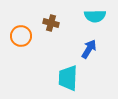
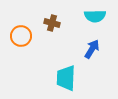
brown cross: moved 1 px right
blue arrow: moved 3 px right
cyan trapezoid: moved 2 px left
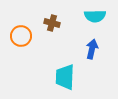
blue arrow: rotated 18 degrees counterclockwise
cyan trapezoid: moved 1 px left, 1 px up
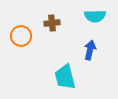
brown cross: rotated 21 degrees counterclockwise
blue arrow: moved 2 px left, 1 px down
cyan trapezoid: rotated 16 degrees counterclockwise
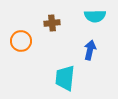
orange circle: moved 5 px down
cyan trapezoid: moved 1 px down; rotated 20 degrees clockwise
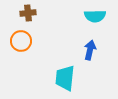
brown cross: moved 24 px left, 10 px up
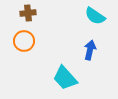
cyan semicircle: rotated 35 degrees clockwise
orange circle: moved 3 px right
cyan trapezoid: rotated 48 degrees counterclockwise
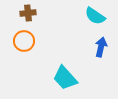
blue arrow: moved 11 px right, 3 px up
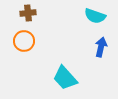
cyan semicircle: rotated 15 degrees counterclockwise
